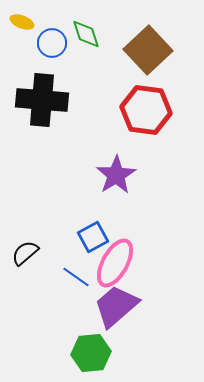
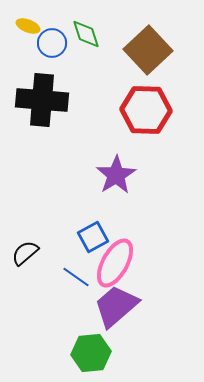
yellow ellipse: moved 6 px right, 4 px down
red hexagon: rotated 6 degrees counterclockwise
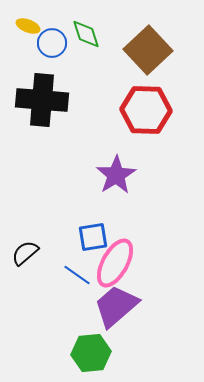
blue square: rotated 20 degrees clockwise
blue line: moved 1 px right, 2 px up
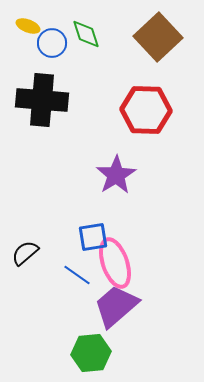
brown square: moved 10 px right, 13 px up
pink ellipse: rotated 48 degrees counterclockwise
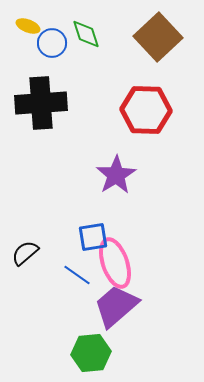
black cross: moved 1 px left, 3 px down; rotated 9 degrees counterclockwise
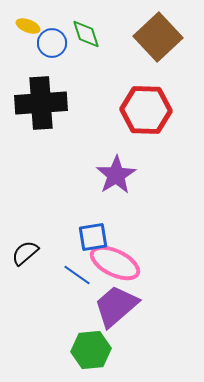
pink ellipse: rotated 45 degrees counterclockwise
green hexagon: moved 3 px up
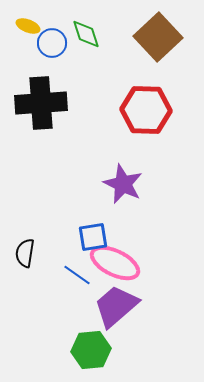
purple star: moved 7 px right, 9 px down; rotated 15 degrees counterclockwise
black semicircle: rotated 40 degrees counterclockwise
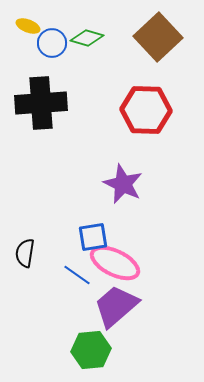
green diamond: moved 1 px right, 4 px down; rotated 56 degrees counterclockwise
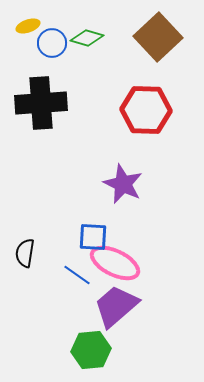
yellow ellipse: rotated 40 degrees counterclockwise
blue square: rotated 12 degrees clockwise
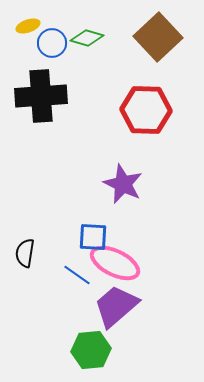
black cross: moved 7 px up
